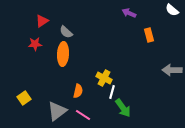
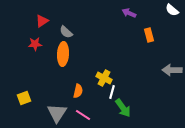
yellow square: rotated 16 degrees clockwise
gray triangle: moved 2 px down; rotated 20 degrees counterclockwise
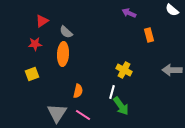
yellow cross: moved 20 px right, 8 px up
yellow square: moved 8 px right, 24 px up
green arrow: moved 2 px left, 2 px up
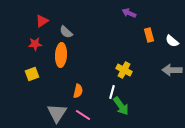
white semicircle: moved 31 px down
orange ellipse: moved 2 px left, 1 px down
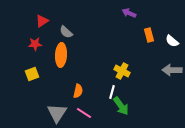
yellow cross: moved 2 px left, 1 px down
pink line: moved 1 px right, 2 px up
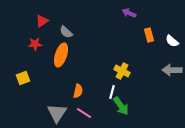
orange ellipse: rotated 15 degrees clockwise
yellow square: moved 9 px left, 4 px down
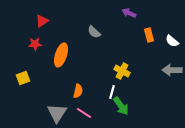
gray semicircle: moved 28 px right
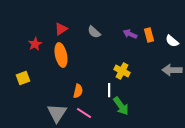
purple arrow: moved 1 px right, 21 px down
red triangle: moved 19 px right, 8 px down
red star: rotated 24 degrees counterclockwise
orange ellipse: rotated 30 degrees counterclockwise
white line: moved 3 px left, 2 px up; rotated 16 degrees counterclockwise
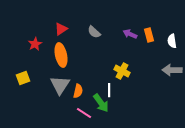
white semicircle: rotated 40 degrees clockwise
green arrow: moved 20 px left, 3 px up
gray triangle: moved 3 px right, 28 px up
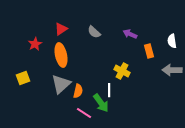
orange rectangle: moved 16 px down
gray triangle: moved 1 px right, 1 px up; rotated 15 degrees clockwise
